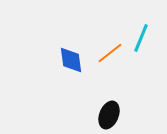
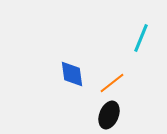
orange line: moved 2 px right, 30 px down
blue diamond: moved 1 px right, 14 px down
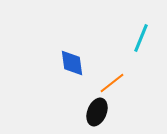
blue diamond: moved 11 px up
black ellipse: moved 12 px left, 3 px up
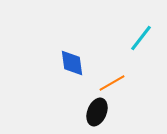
cyan line: rotated 16 degrees clockwise
orange line: rotated 8 degrees clockwise
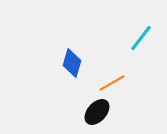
blue diamond: rotated 24 degrees clockwise
black ellipse: rotated 20 degrees clockwise
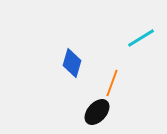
cyan line: rotated 20 degrees clockwise
orange line: rotated 40 degrees counterclockwise
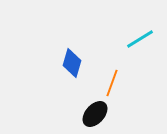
cyan line: moved 1 px left, 1 px down
black ellipse: moved 2 px left, 2 px down
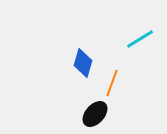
blue diamond: moved 11 px right
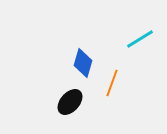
black ellipse: moved 25 px left, 12 px up
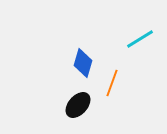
black ellipse: moved 8 px right, 3 px down
